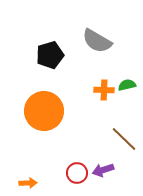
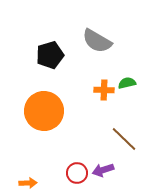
green semicircle: moved 2 px up
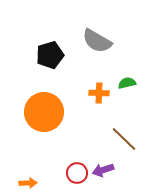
orange cross: moved 5 px left, 3 px down
orange circle: moved 1 px down
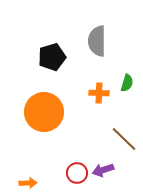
gray semicircle: rotated 60 degrees clockwise
black pentagon: moved 2 px right, 2 px down
green semicircle: rotated 120 degrees clockwise
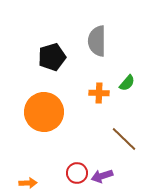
green semicircle: rotated 24 degrees clockwise
purple arrow: moved 1 px left, 6 px down
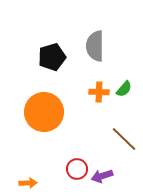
gray semicircle: moved 2 px left, 5 px down
green semicircle: moved 3 px left, 6 px down
orange cross: moved 1 px up
red circle: moved 4 px up
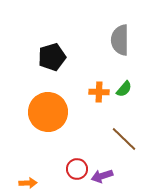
gray semicircle: moved 25 px right, 6 px up
orange circle: moved 4 px right
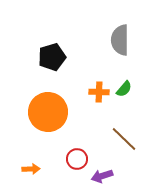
red circle: moved 10 px up
orange arrow: moved 3 px right, 14 px up
